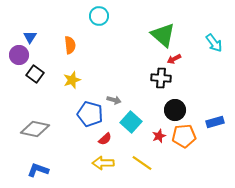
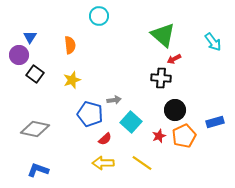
cyan arrow: moved 1 px left, 1 px up
gray arrow: rotated 24 degrees counterclockwise
orange pentagon: rotated 20 degrees counterclockwise
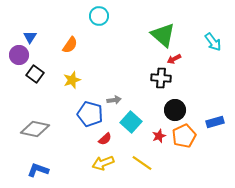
orange semicircle: rotated 42 degrees clockwise
yellow arrow: rotated 20 degrees counterclockwise
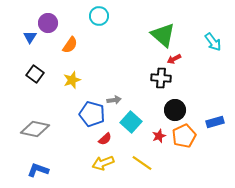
purple circle: moved 29 px right, 32 px up
blue pentagon: moved 2 px right
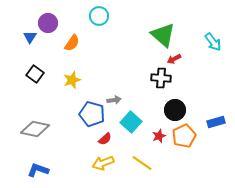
orange semicircle: moved 2 px right, 2 px up
blue rectangle: moved 1 px right
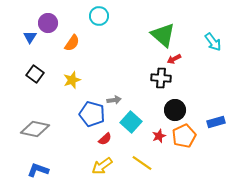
yellow arrow: moved 1 px left, 3 px down; rotated 15 degrees counterclockwise
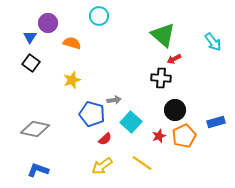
orange semicircle: rotated 108 degrees counterclockwise
black square: moved 4 px left, 11 px up
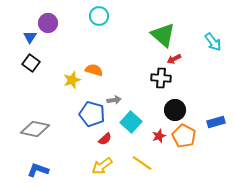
orange semicircle: moved 22 px right, 27 px down
orange pentagon: rotated 20 degrees counterclockwise
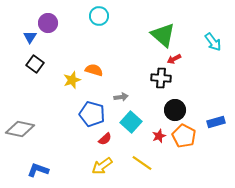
black square: moved 4 px right, 1 px down
gray arrow: moved 7 px right, 3 px up
gray diamond: moved 15 px left
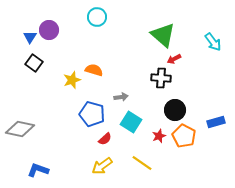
cyan circle: moved 2 px left, 1 px down
purple circle: moved 1 px right, 7 px down
black square: moved 1 px left, 1 px up
cyan square: rotated 10 degrees counterclockwise
